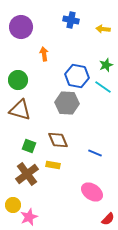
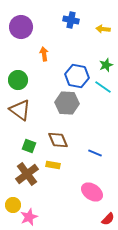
brown triangle: rotated 20 degrees clockwise
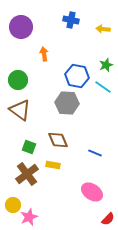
green square: moved 1 px down
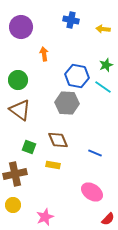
brown cross: moved 12 px left; rotated 25 degrees clockwise
pink star: moved 16 px right
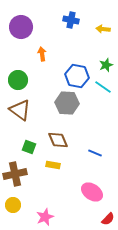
orange arrow: moved 2 px left
